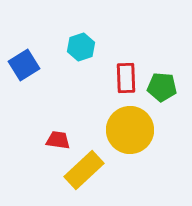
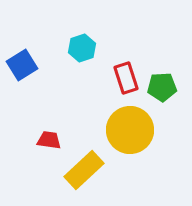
cyan hexagon: moved 1 px right, 1 px down
blue square: moved 2 px left
red rectangle: rotated 16 degrees counterclockwise
green pentagon: rotated 8 degrees counterclockwise
red trapezoid: moved 9 px left
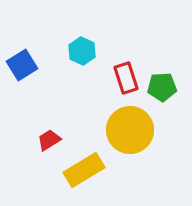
cyan hexagon: moved 3 px down; rotated 16 degrees counterclockwise
red trapezoid: rotated 40 degrees counterclockwise
yellow rectangle: rotated 12 degrees clockwise
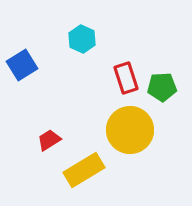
cyan hexagon: moved 12 px up
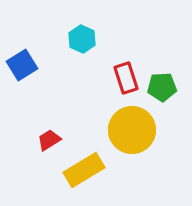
yellow circle: moved 2 px right
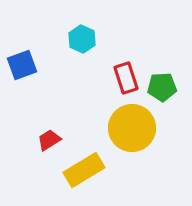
blue square: rotated 12 degrees clockwise
yellow circle: moved 2 px up
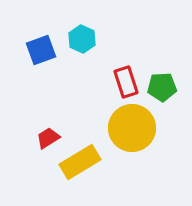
blue square: moved 19 px right, 15 px up
red rectangle: moved 4 px down
red trapezoid: moved 1 px left, 2 px up
yellow rectangle: moved 4 px left, 8 px up
